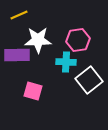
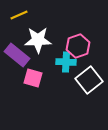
pink hexagon: moved 6 px down; rotated 10 degrees counterclockwise
purple rectangle: rotated 40 degrees clockwise
pink square: moved 13 px up
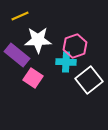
yellow line: moved 1 px right, 1 px down
pink hexagon: moved 3 px left
pink square: rotated 18 degrees clockwise
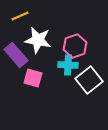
white star: rotated 12 degrees clockwise
purple rectangle: moved 1 px left; rotated 10 degrees clockwise
cyan cross: moved 2 px right, 3 px down
pink square: rotated 18 degrees counterclockwise
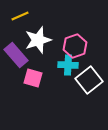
white star: rotated 28 degrees counterclockwise
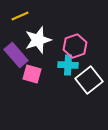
pink square: moved 1 px left, 4 px up
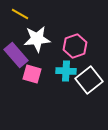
yellow line: moved 2 px up; rotated 54 degrees clockwise
white star: moved 1 px left, 1 px up; rotated 12 degrees clockwise
cyan cross: moved 2 px left, 6 px down
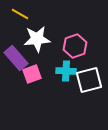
purple rectangle: moved 3 px down
pink square: rotated 36 degrees counterclockwise
white square: rotated 24 degrees clockwise
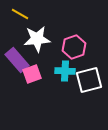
pink hexagon: moved 1 px left, 1 px down
purple rectangle: moved 1 px right, 2 px down
cyan cross: moved 1 px left
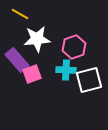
cyan cross: moved 1 px right, 1 px up
